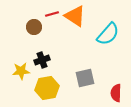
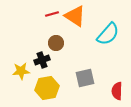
brown circle: moved 22 px right, 16 px down
red semicircle: moved 1 px right, 2 px up
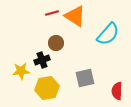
red line: moved 1 px up
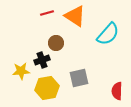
red line: moved 5 px left
gray square: moved 6 px left
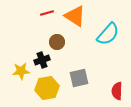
brown circle: moved 1 px right, 1 px up
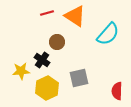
black cross: rotated 35 degrees counterclockwise
yellow hexagon: rotated 15 degrees counterclockwise
